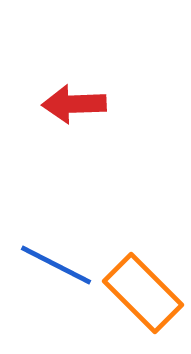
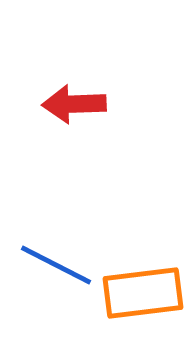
orange rectangle: rotated 52 degrees counterclockwise
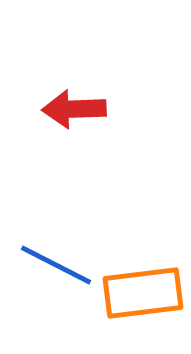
red arrow: moved 5 px down
